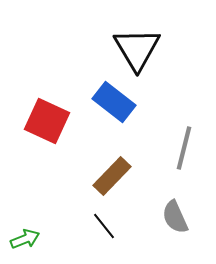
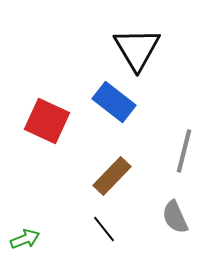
gray line: moved 3 px down
black line: moved 3 px down
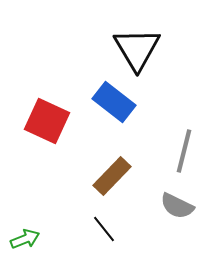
gray semicircle: moved 2 px right, 11 px up; rotated 40 degrees counterclockwise
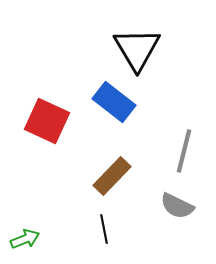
black line: rotated 28 degrees clockwise
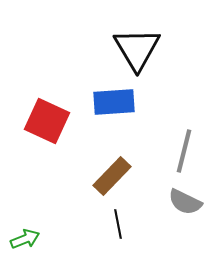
blue rectangle: rotated 42 degrees counterclockwise
gray semicircle: moved 8 px right, 4 px up
black line: moved 14 px right, 5 px up
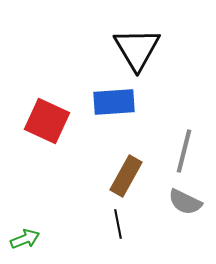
brown rectangle: moved 14 px right; rotated 15 degrees counterclockwise
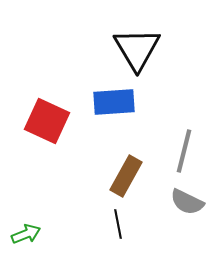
gray semicircle: moved 2 px right
green arrow: moved 1 px right, 5 px up
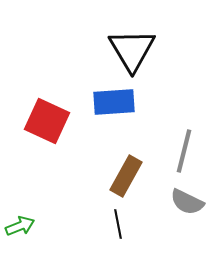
black triangle: moved 5 px left, 1 px down
green arrow: moved 6 px left, 8 px up
